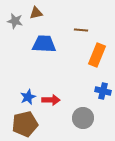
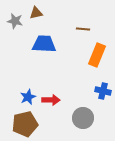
brown line: moved 2 px right, 1 px up
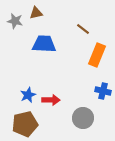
brown line: rotated 32 degrees clockwise
blue star: moved 2 px up
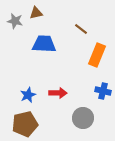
brown line: moved 2 px left
red arrow: moved 7 px right, 7 px up
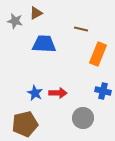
brown triangle: rotated 16 degrees counterclockwise
brown line: rotated 24 degrees counterclockwise
orange rectangle: moved 1 px right, 1 px up
blue star: moved 7 px right, 2 px up; rotated 21 degrees counterclockwise
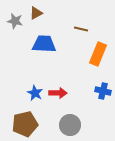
gray circle: moved 13 px left, 7 px down
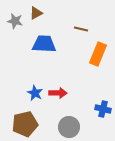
blue cross: moved 18 px down
gray circle: moved 1 px left, 2 px down
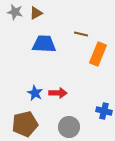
gray star: moved 9 px up
brown line: moved 5 px down
blue cross: moved 1 px right, 2 px down
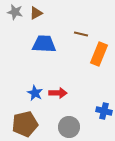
orange rectangle: moved 1 px right
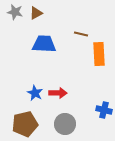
orange rectangle: rotated 25 degrees counterclockwise
blue cross: moved 1 px up
gray circle: moved 4 px left, 3 px up
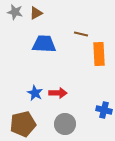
brown pentagon: moved 2 px left
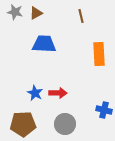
brown line: moved 18 px up; rotated 64 degrees clockwise
brown pentagon: rotated 10 degrees clockwise
